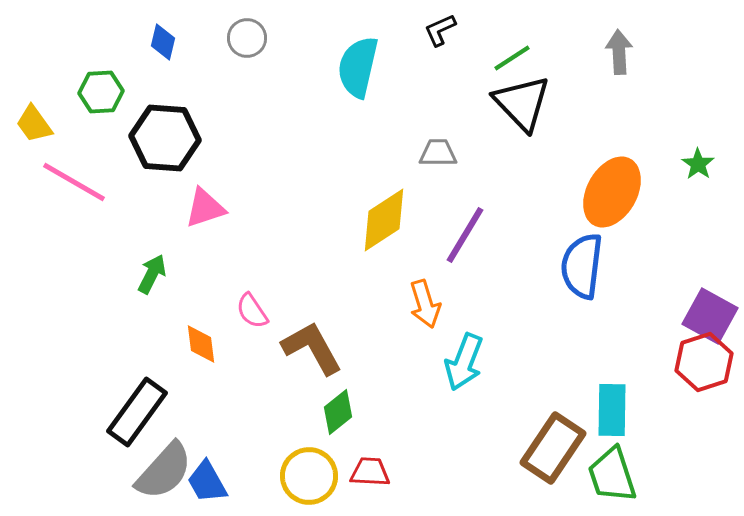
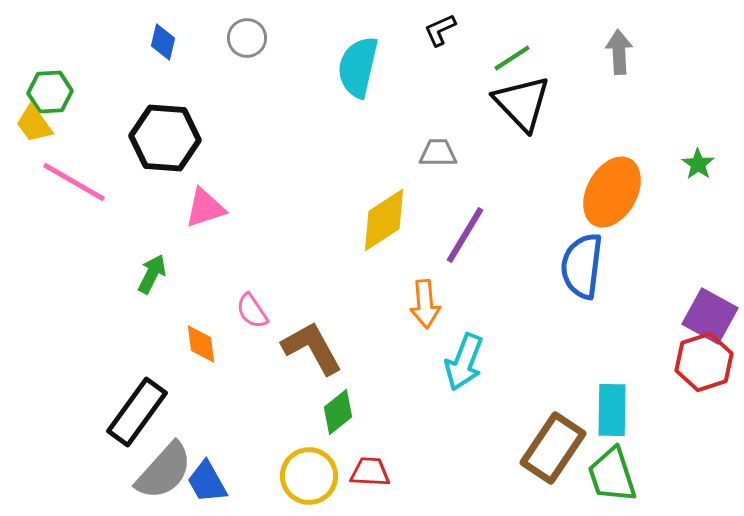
green hexagon: moved 51 px left
orange arrow: rotated 12 degrees clockwise
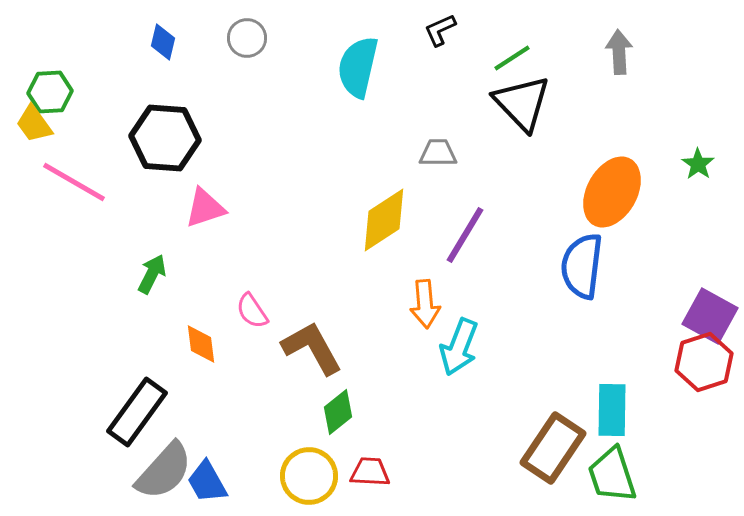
cyan arrow: moved 5 px left, 15 px up
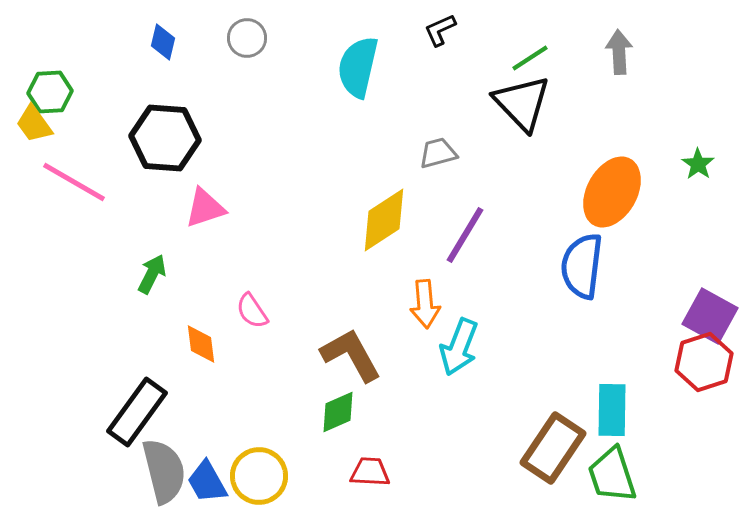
green line: moved 18 px right
gray trapezoid: rotated 15 degrees counterclockwise
brown L-shape: moved 39 px right, 7 px down
green diamond: rotated 15 degrees clockwise
gray semicircle: rotated 56 degrees counterclockwise
yellow circle: moved 50 px left
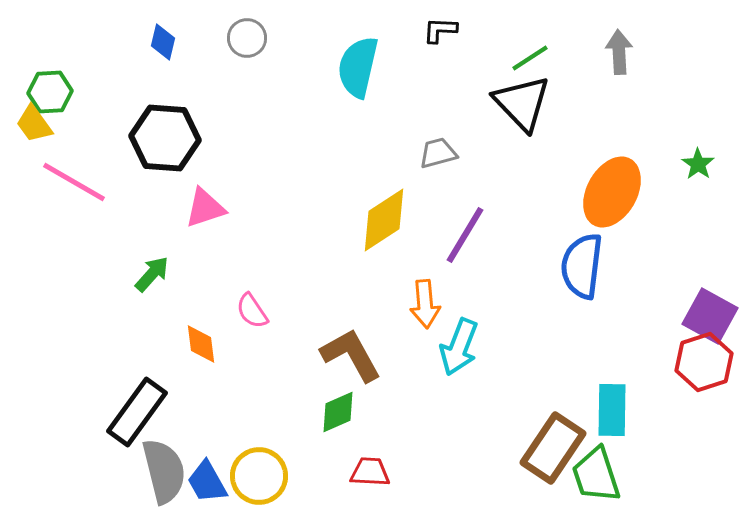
black L-shape: rotated 27 degrees clockwise
green arrow: rotated 15 degrees clockwise
green trapezoid: moved 16 px left
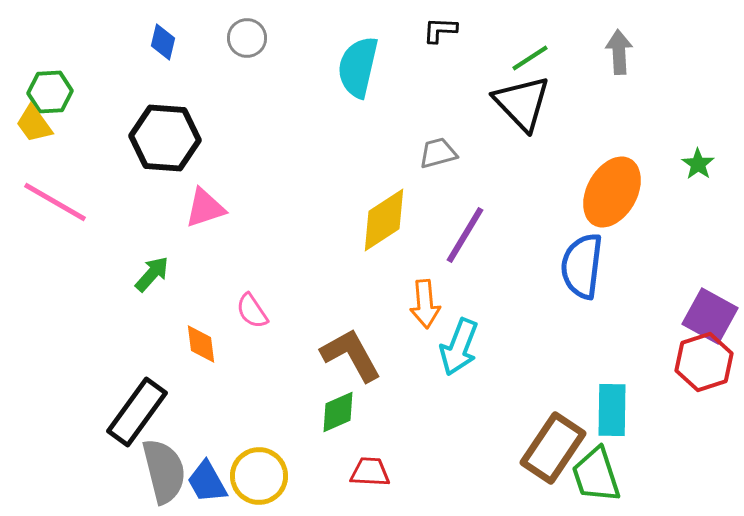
pink line: moved 19 px left, 20 px down
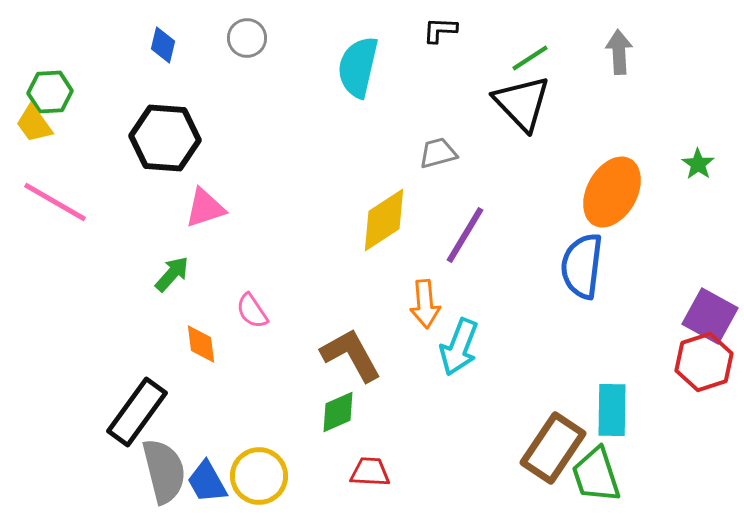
blue diamond: moved 3 px down
green arrow: moved 20 px right
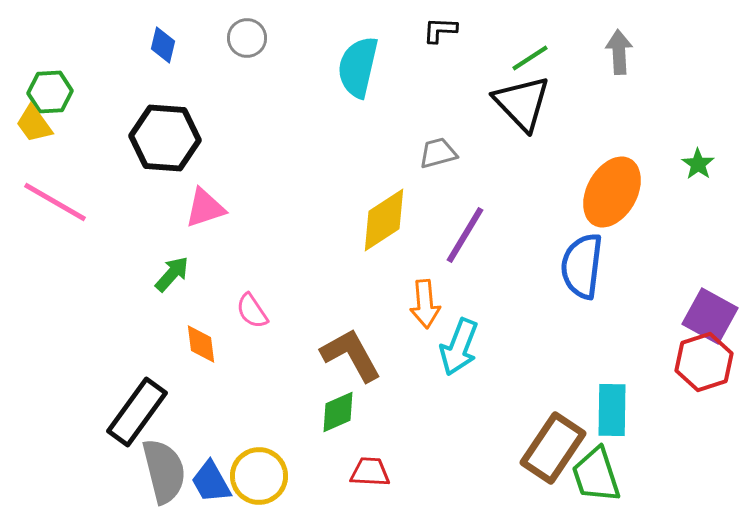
blue trapezoid: moved 4 px right
